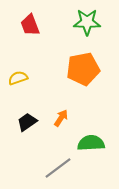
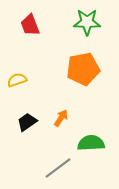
yellow semicircle: moved 1 px left, 2 px down
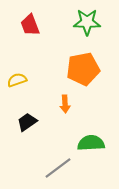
orange arrow: moved 4 px right, 14 px up; rotated 144 degrees clockwise
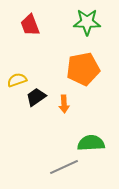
orange arrow: moved 1 px left
black trapezoid: moved 9 px right, 25 px up
gray line: moved 6 px right, 1 px up; rotated 12 degrees clockwise
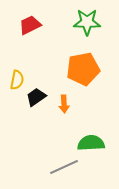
red trapezoid: rotated 85 degrees clockwise
yellow semicircle: rotated 120 degrees clockwise
